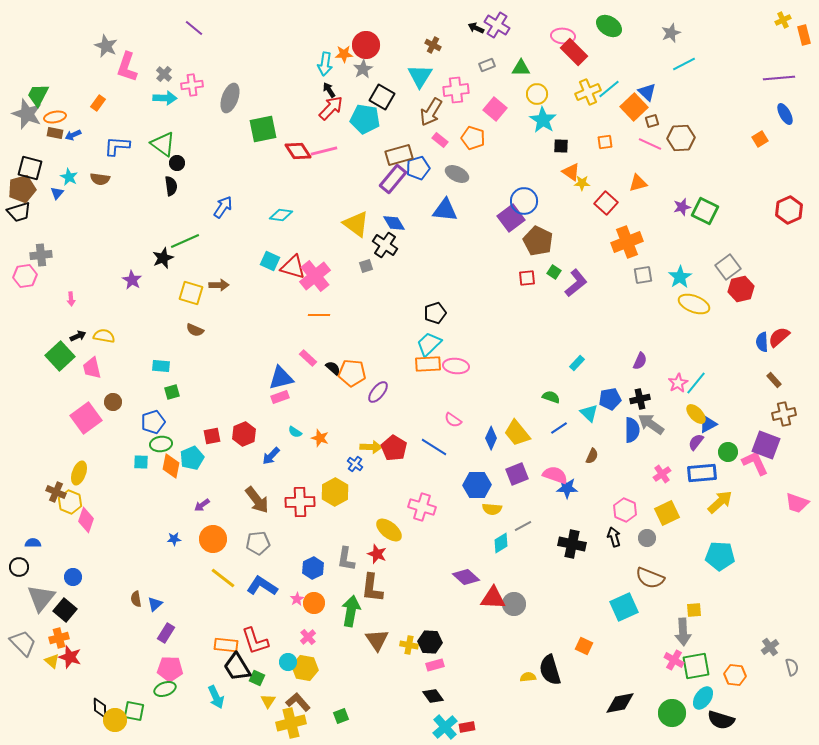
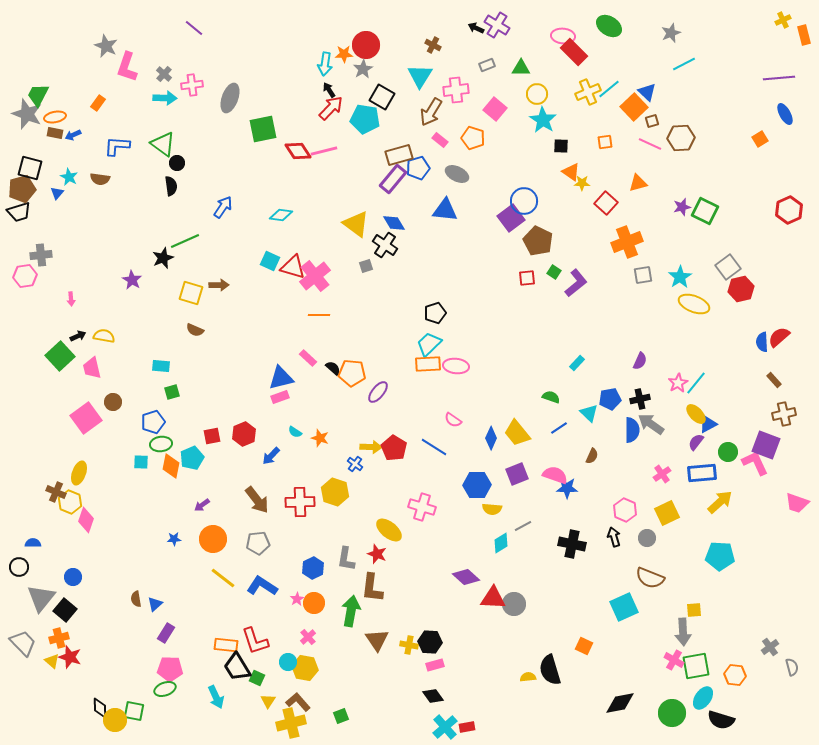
yellow hexagon at (335, 492): rotated 12 degrees counterclockwise
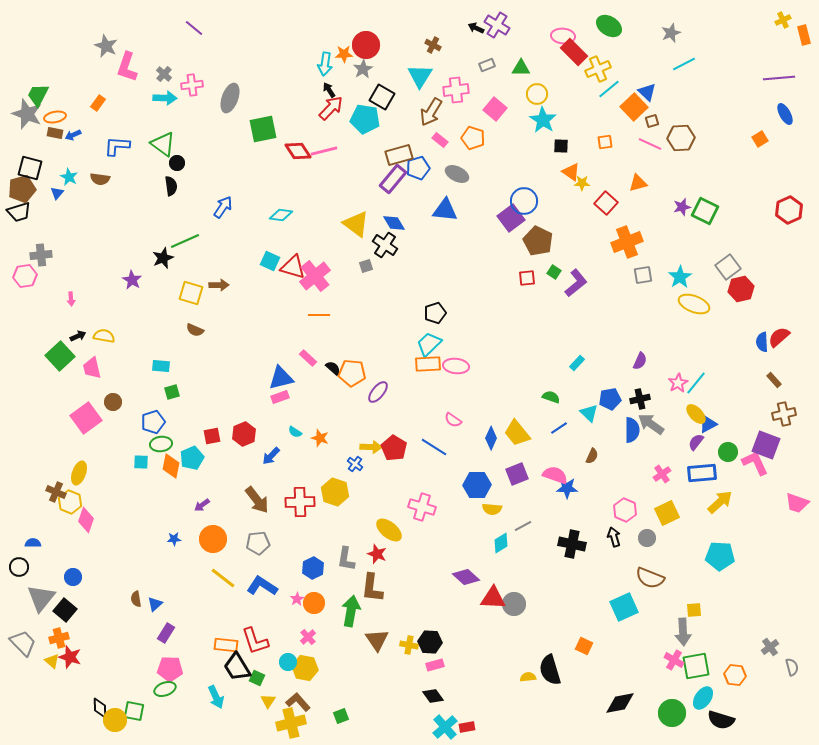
yellow cross at (588, 92): moved 10 px right, 23 px up
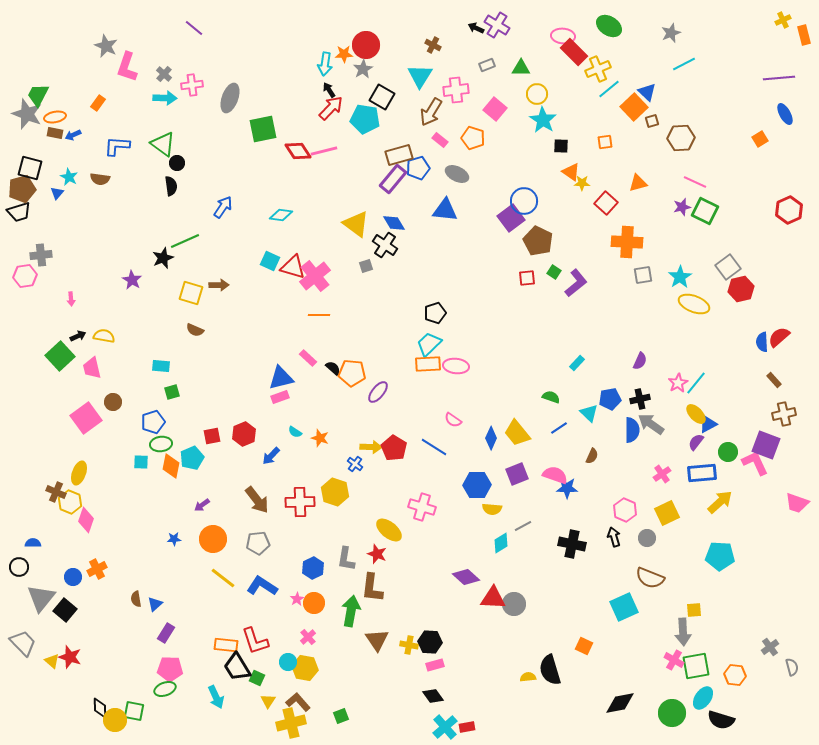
pink line at (650, 144): moved 45 px right, 38 px down
orange cross at (627, 242): rotated 24 degrees clockwise
orange cross at (59, 638): moved 38 px right, 69 px up; rotated 12 degrees counterclockwise
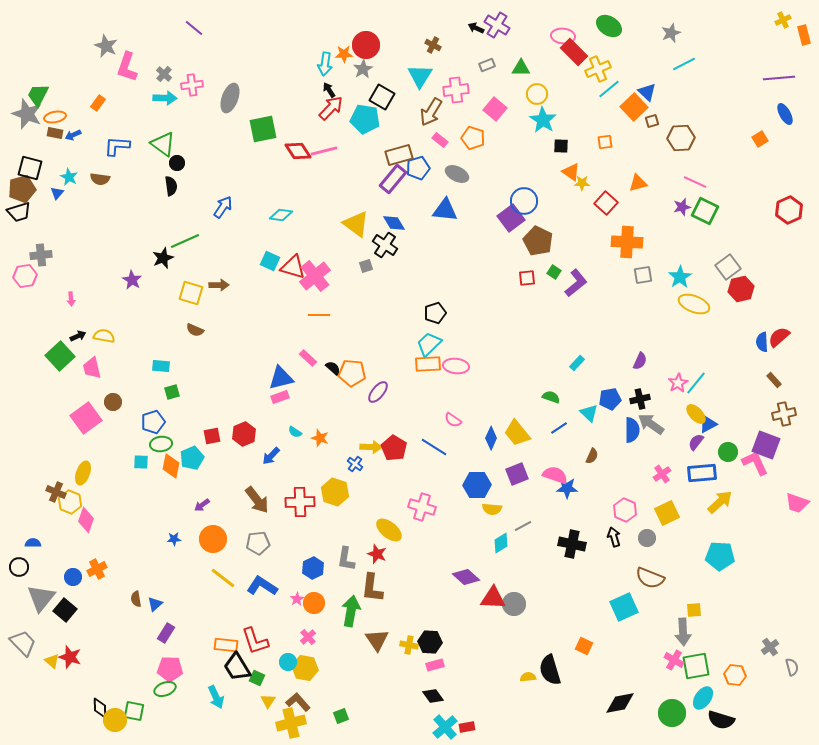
yellow ellipse at (79, 473): moved 4 px right
